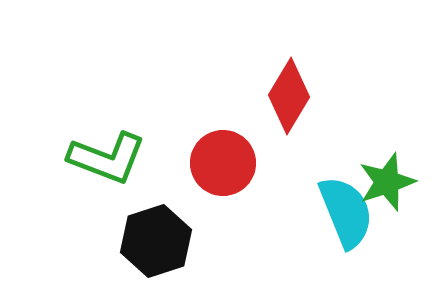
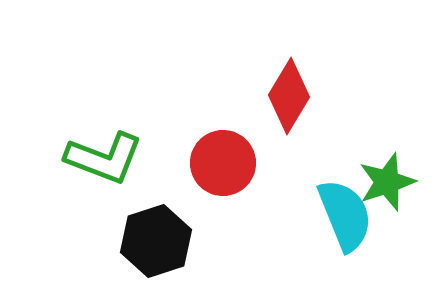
green L-shape: moved 3 px left
cyan semicircle: moved 1 px left, 3 px down
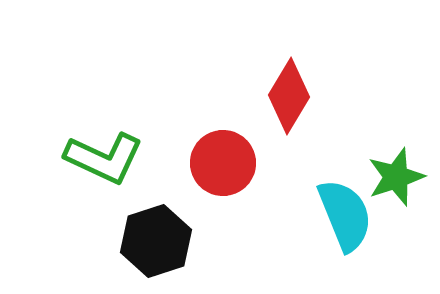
green L-shape: rotated 4 degrees clockwise
green star: moved 9 px right, 5 px up
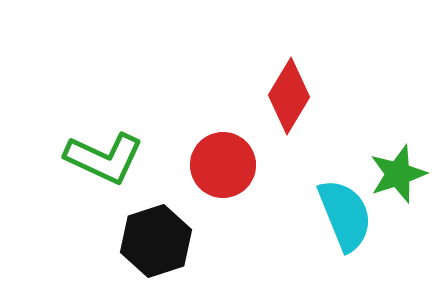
red circle: moved 2 px down
green star: moved 2 px right, 3 px up
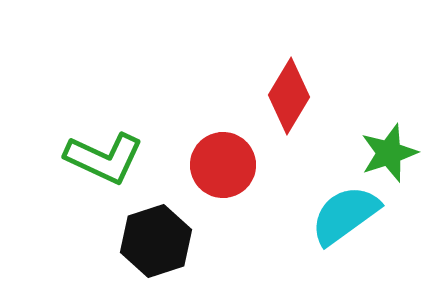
green star: moved 9 px left, 21 px up
cyan semicircle: rotated 104 degrees counterclockwise
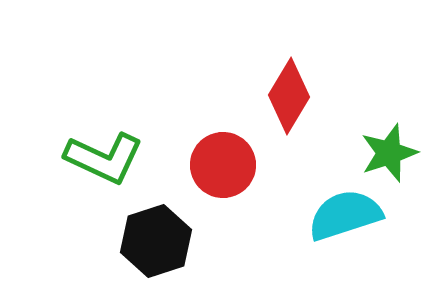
cyan semicircle: rotated 18 degrees clockwise
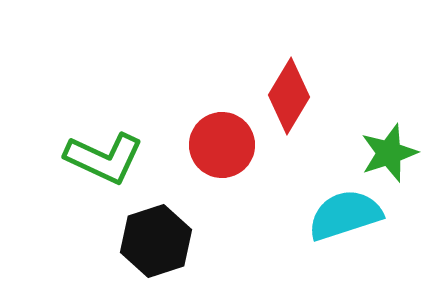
red circle: moved 1 px left, 20 px up
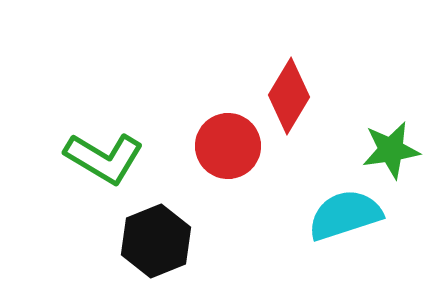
red circle: moved 6 px right, 1 px down
green star: moved 2 px right, 3 px up; rotated 10 degrees clockwise
green L-shape: rotated 6 degrees clockwise
black hexagon: rotated 4 degrees counterclockwise
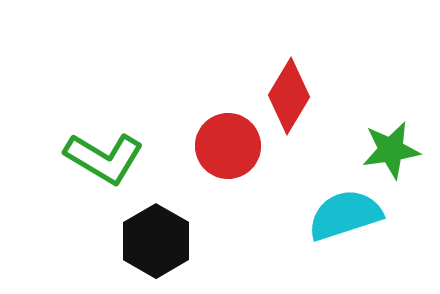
black hexagon: rotated 8 degrees counterclockwise
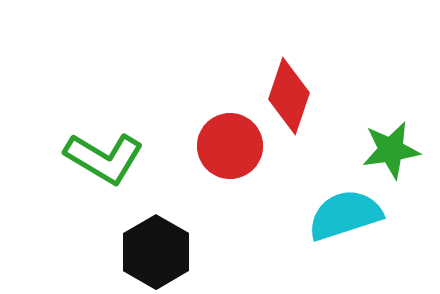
red diamond: rotated 12 degrees counterclockwise
red circle: moved 2 px right
black hexagon: moved 11 px down
